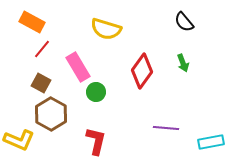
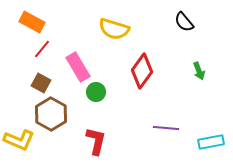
yellow semicircle: moved 8 px right
green arrow: moved 16 px right, 8 px down
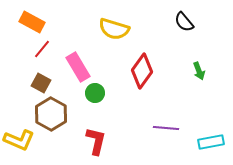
green circle: moved 1 px left, 1 px down
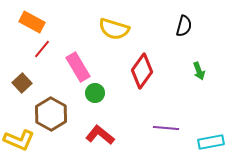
black semicircle: moved 4 px down; rotated 125 degrees counterclockwise
brown square: moved 19 px left; rotated 18 degrees clockwise
red L-shape: moved 4 px right, 6 px up; rotated 64 degrees counterclockwise
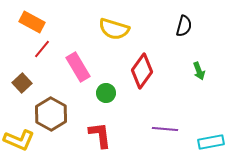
green circle: moved 11 px right
purple line: moved 1 px left, 1 px down
red L-shape: rotated 44 degrees clockwise
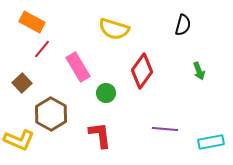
black semicircle: moved 1 px left, 1 px up
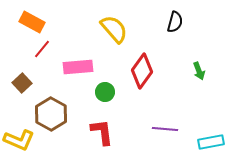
black semicircle: moved 8 px left, 3 px up
yellow semicircle: rotated 148 degrees counterclockwise
pink rectangle: rotated 64 degrees counterclockwise
green circle: moved 1 px left, 1 px up
red L-shape: moved 2 px right, 3 px up
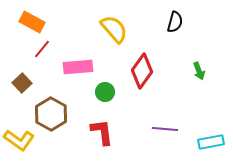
yellow L-shape: rotated 12 degrees clockwise
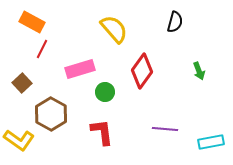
red line: rotated 12 degrees counterclockwise
pink rectangle: moved 2 px right, 2 px down; rotated 12 degrees counterclockwise
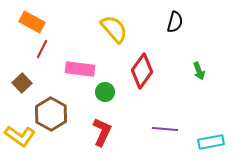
pink rectangle: rotated 24 degrees clockwise
red L-shape: rotated 32 degrees clockwise
yellow L-shape: moved 1 px right, 4 px up
